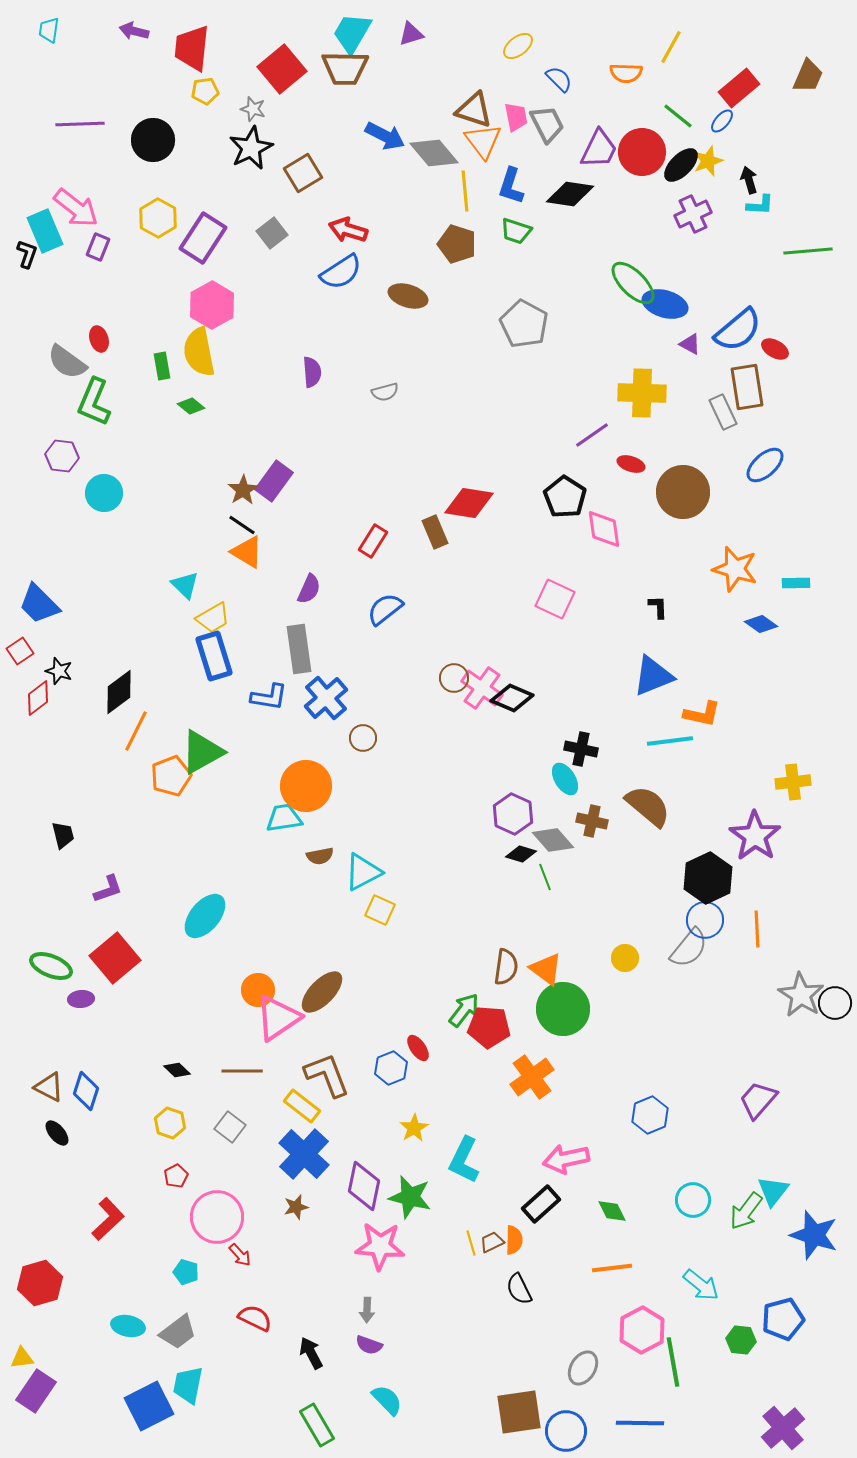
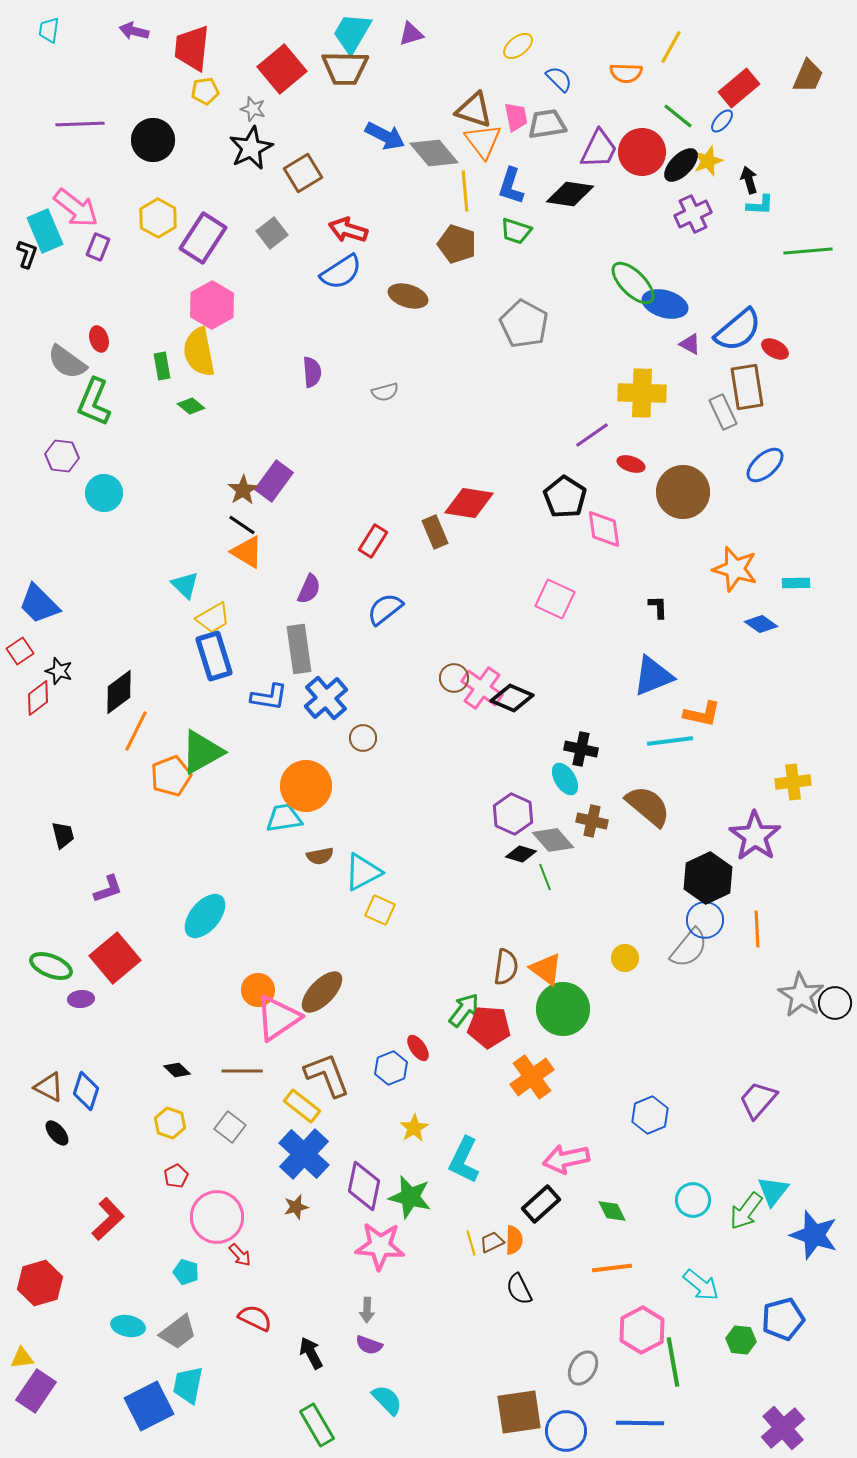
gray trapezoid at (547, 124): rotated 72 degrees counterclockwise
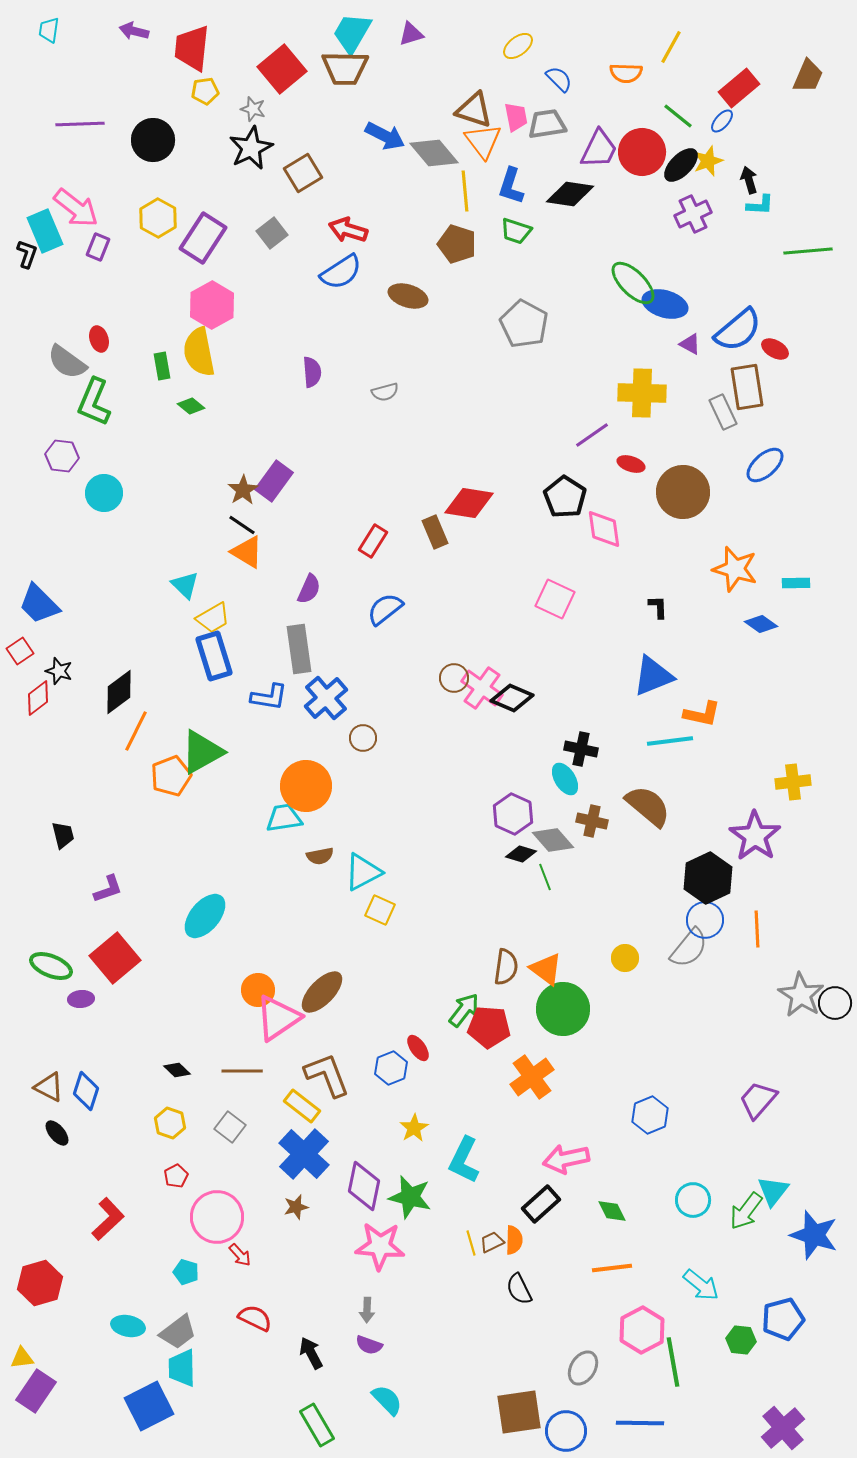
cyan trapezoid at (188, 1385): moved 6 px left, 17 px up; rotated 12 degrees counterclockwise
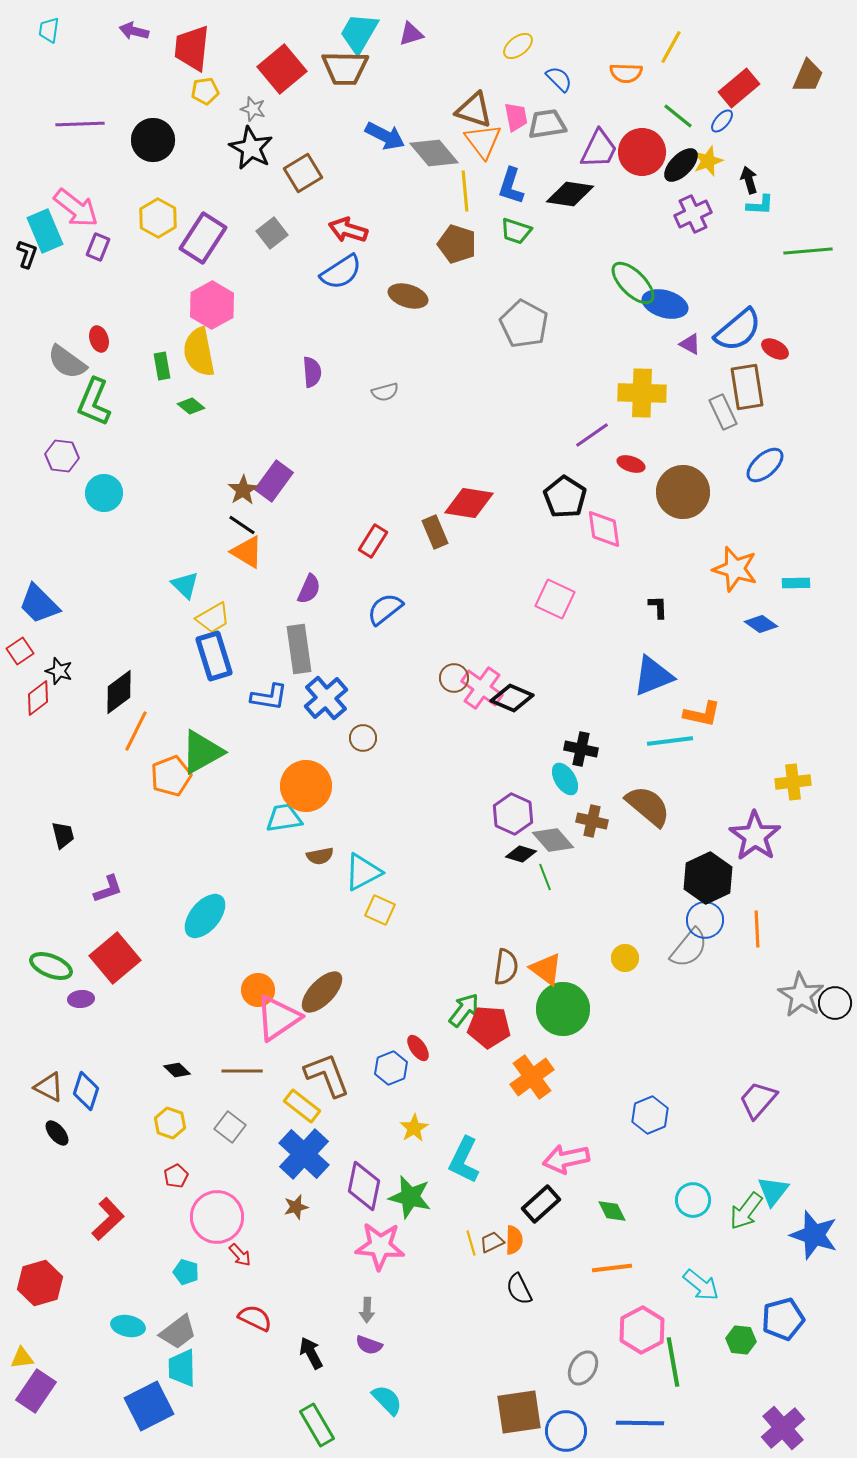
cyan trapezoid at (352, 33): moved 7 px right
black star at (251, 148): rotated 18 degrees counterclockwise
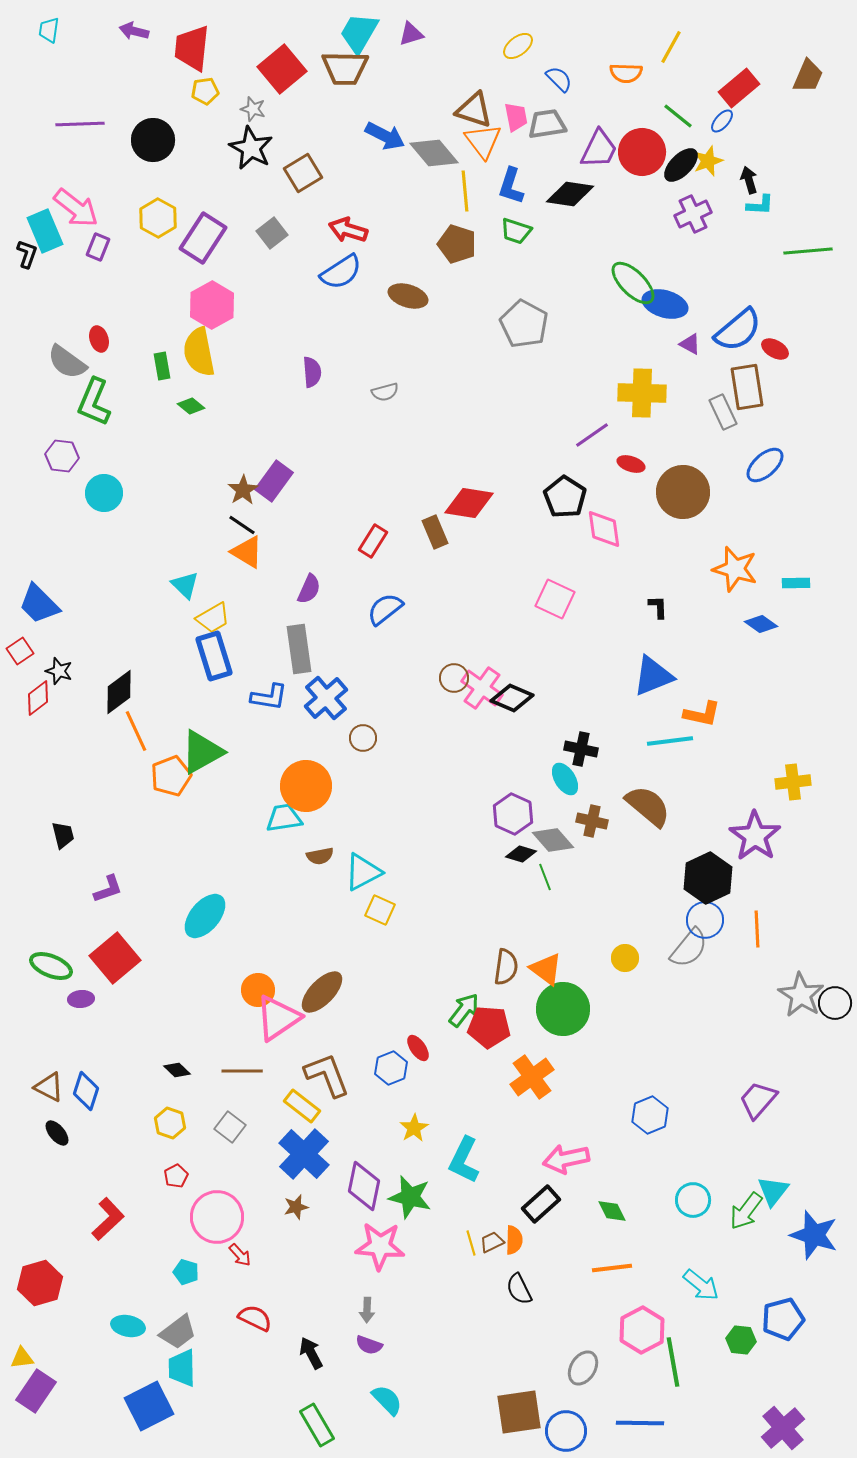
orange line at (136, 731): rotated 51 degrees counterclockwise
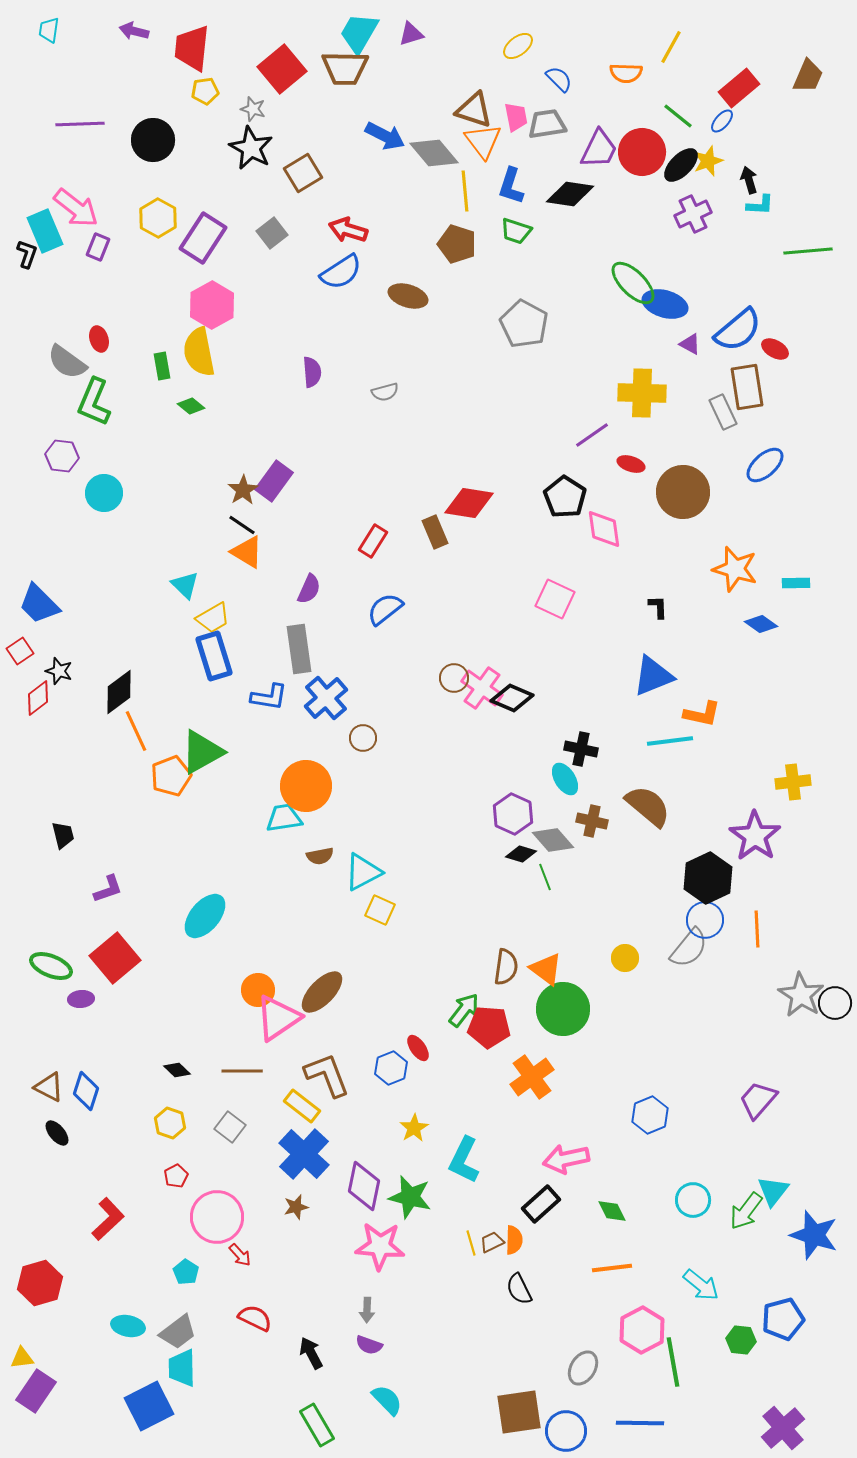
cyan pentagon at (186, 1272): rotated 15 degrees clockwise
